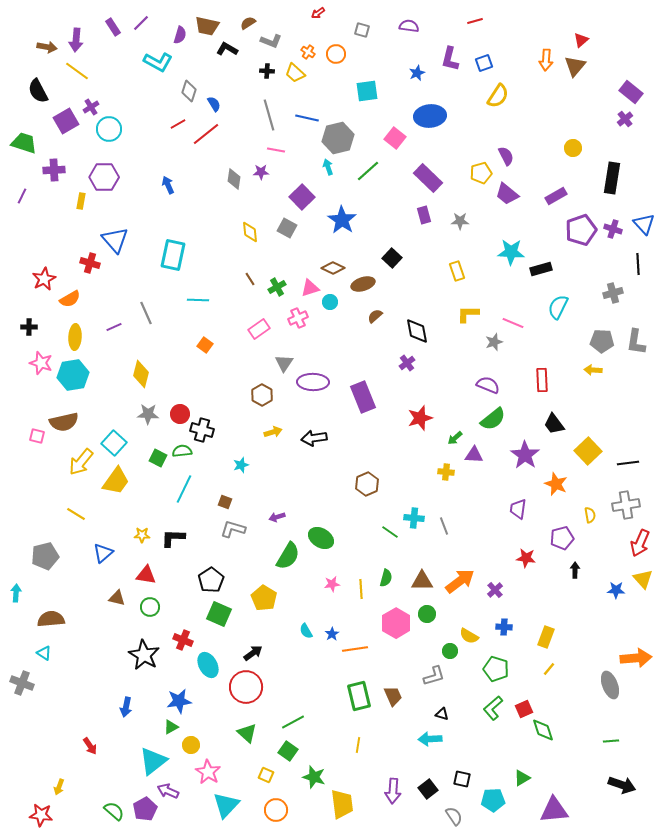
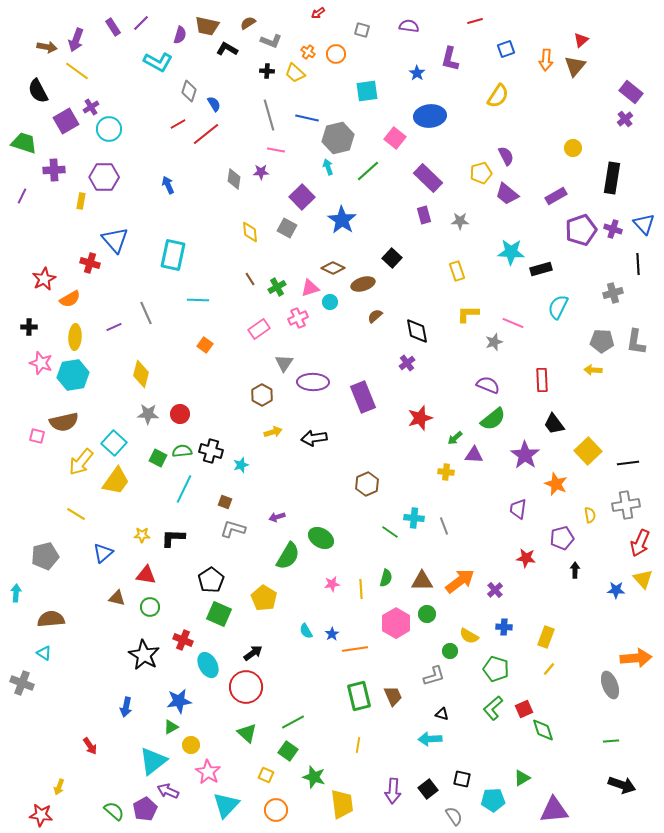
purple arrow at (76, 40): rotated 15 degrees clockwise
blue square at (484, 63): moved 22 px right, 14 px up
blue star at (417, 73): rotated 14 degrees counterclockwise
black cross at (202, 430): moved 9 px right, 21 px down
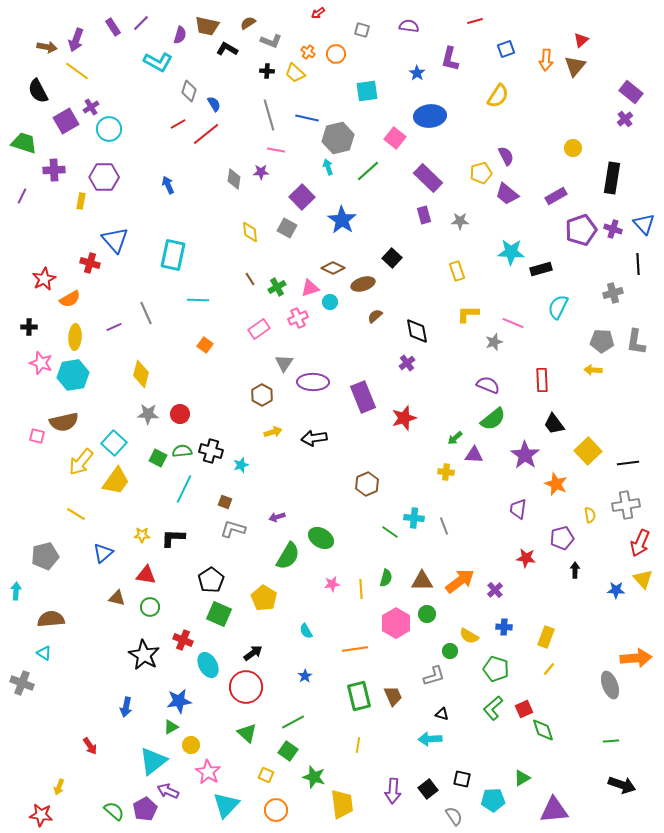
red star at (420, 418): moved 16 px left
cyan arrow at (16, 593): moved 2 px up
blue star at (332, 634): moved 27 px left, 42 px down
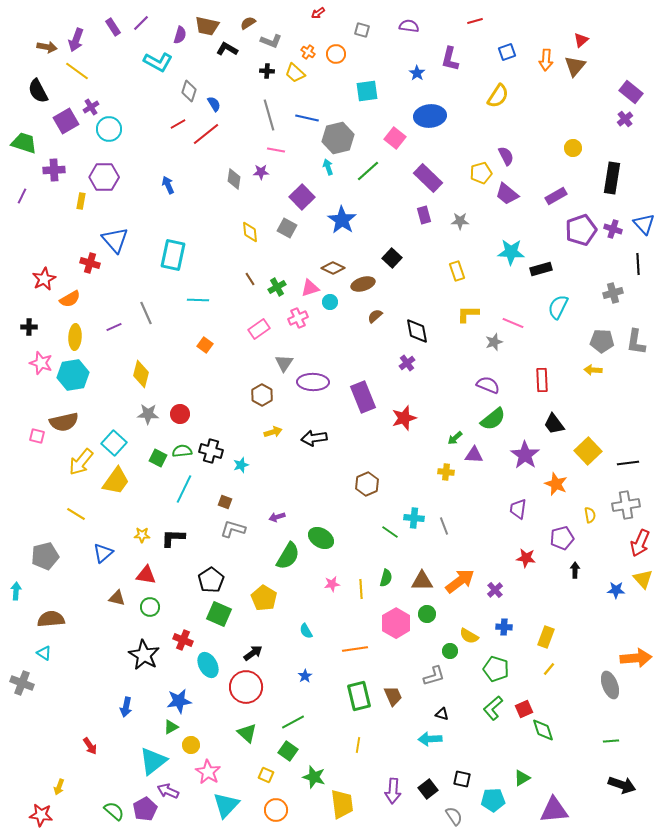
blue square at (506, 49): moved 1 px right, 3 px down
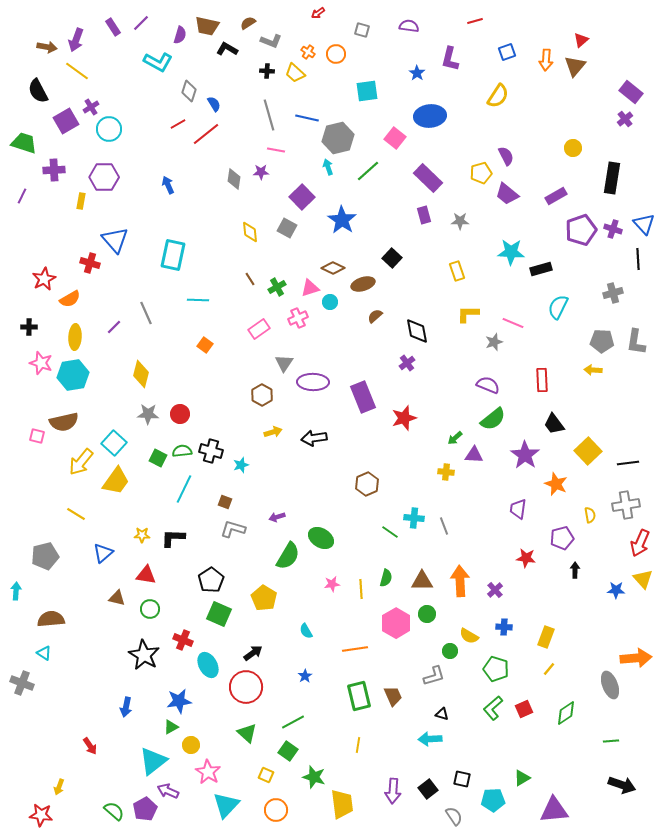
black line at (638, 264): moved 5 px up
purple line at (114, 327): rotated 21 degrees counterclockwise
orange arrow at (460, 581): rotated 56 degrees counterclockwise
green circle at (150, 607): moved 2 px down
green diamond at (543, 730): moved 23 px right, 17 px up; rotated 75 degrees clockwise
